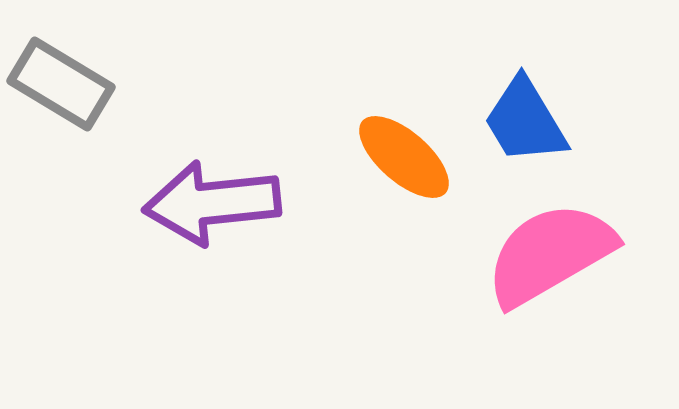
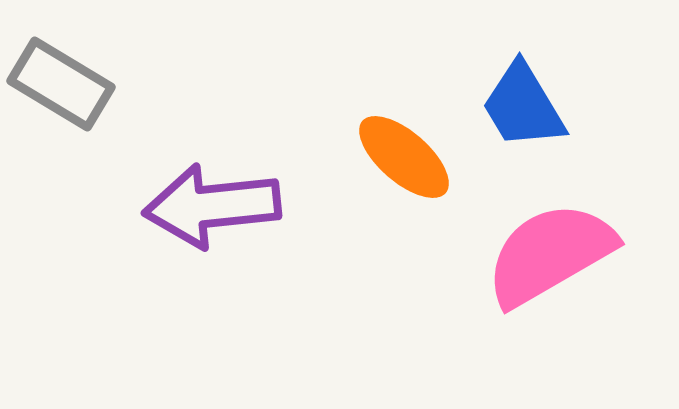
blue trapezoid: moved 2 px left, 15 px up
purple arrow: moved 3 px down
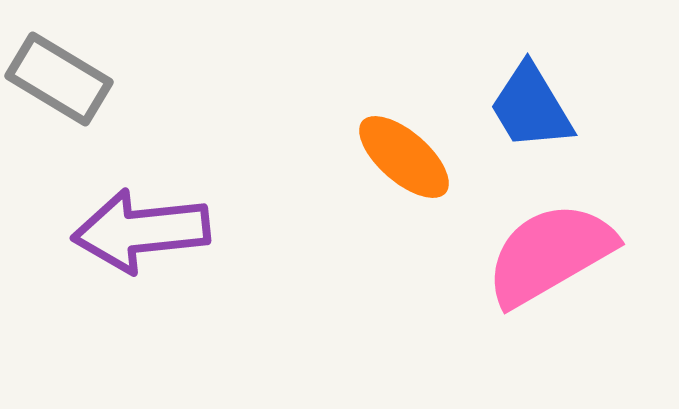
gray rectangle: moved 2 px left, 5 px up
blue trapezoid: moved 8 px right, 1 px down
purple arrow: moved 71 px left, 25 px down
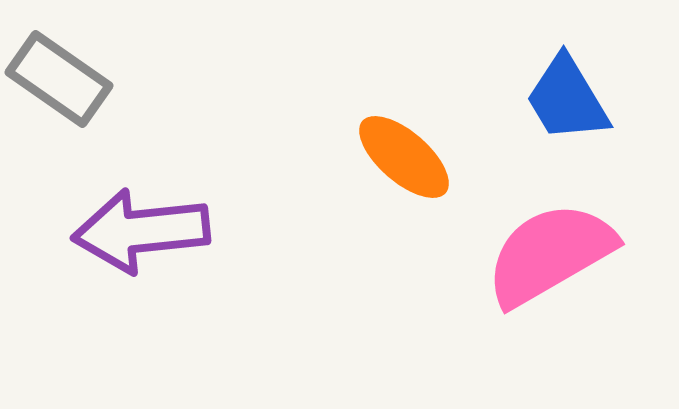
gray rectangle: rotated 4 degrees clockwise
blue trapezoid: moved 36 px right, 8 px up
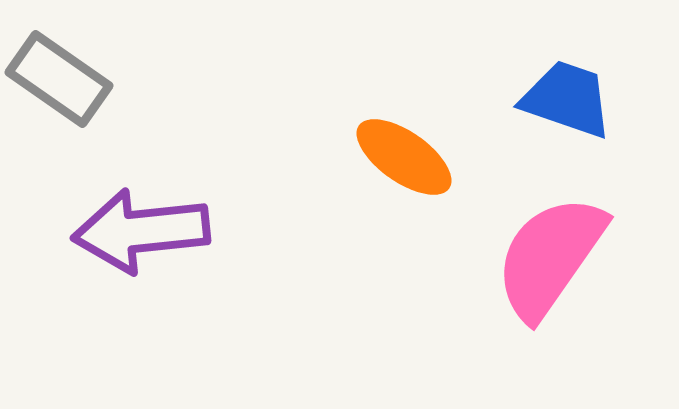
blue trapezoid: rotated 140 degrees clockwise
orange ellipse: rotated 6 degrees counterclockwise
pink semicircle: moved 3 px down; rotated 25 degrees counterclockwise
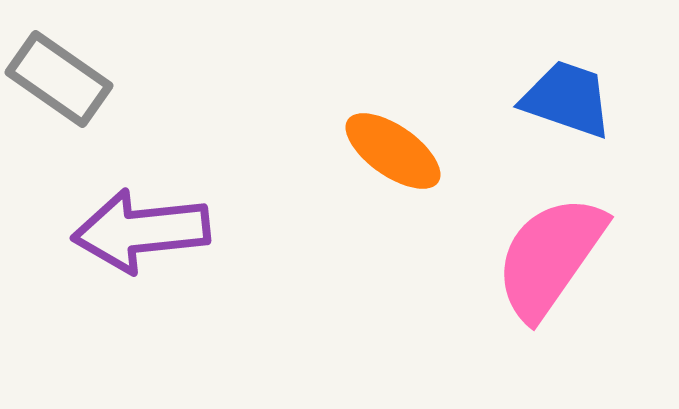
orange ellipse: moved 11 px left, 6 px up
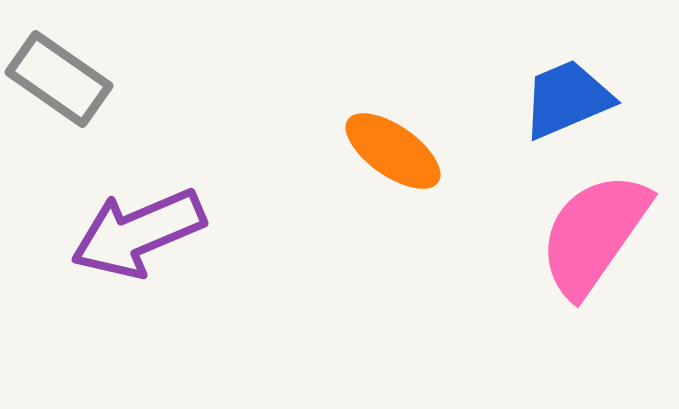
blue trapezoid: rotated 42 degrees counterclockwise
purple arrow: moved 3 px left, 2 px down; rotated 17 degrees counterclockwise
pink semicircle: moved 44 px right, 23 px up
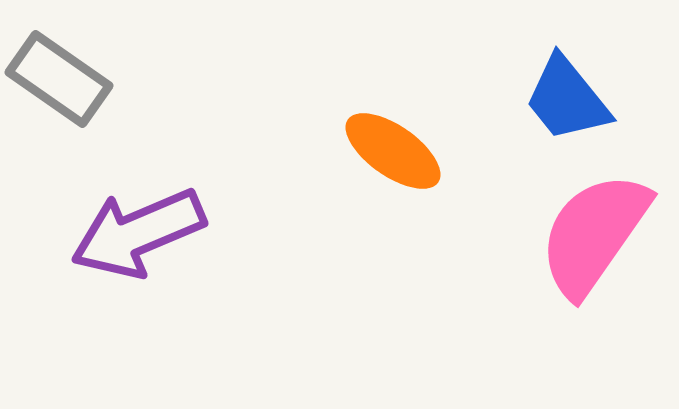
blue trapezoid: rotated 106 degrees counterclockwise
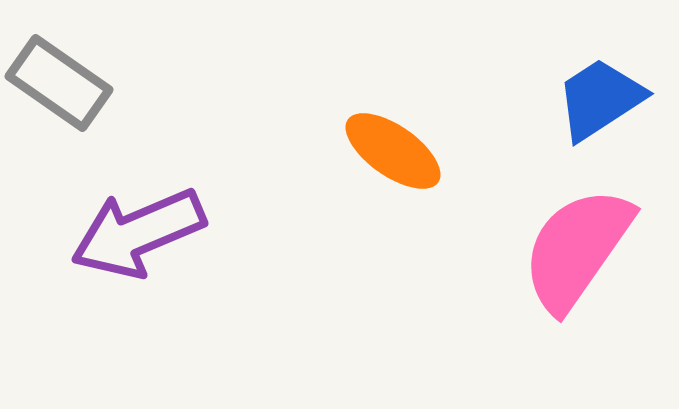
gray rectangle: moved 4 px down
blue trapezoid: moved 33 px right; rotated 96 degrees clockwise
pink semicircle: moved 17 px left, 15 px down
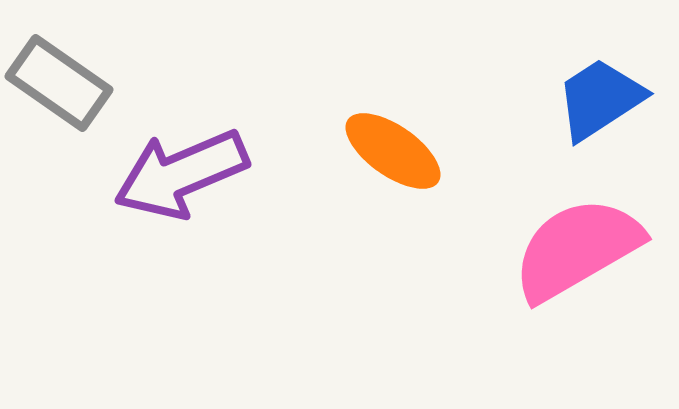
purple arrow: moved 43 px right, 59 px up
pink semicircle: rotated 25 degrees clockwise
